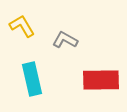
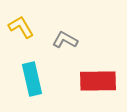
yellow L-shape: moved 1 px left, 1 px down
red rectangle: moved 3 px left, 1 px down
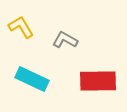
cyan rectangle: rotated 52 degrees counterclockwise
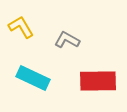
gray L-shape: moved 2 px right
cyan rectangle: moved 1 px right, 1 px up
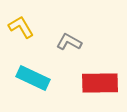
gray L-shape: moved 2 px right, 2 px down
red rectangle: moved 2 px right, 2 px down
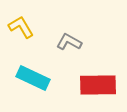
red rectangle: moved 2 px left, 2 px down
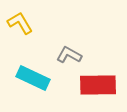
yellow L-shape: moved 1 px left, 4 px up
gray L-shape: moved 13 px down
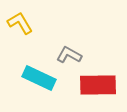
cyan rectangle: moved 6 px right
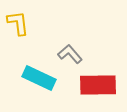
yellow L-shape: moved 2 px left; rotated 24 degrees clockwise
gray L-shape: moved 1 px right, 1 px up; rotated 20 degrees clockwise
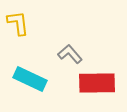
cyan rectangle: moved 9 px left, 1 px down
red rectangle: moved 1 px left, 2 px up
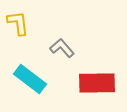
gray L-shape: moved 8 px left, 6 px up
cyan rectangle: rotated 12 degrees clockwise
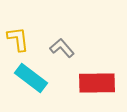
yellow L-shape: moved 16 px down
cyan rectangle: moved 1 px right, 1 px up
